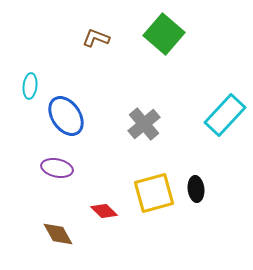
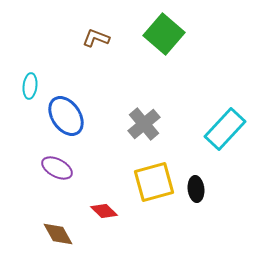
cyan rectangle: moved 14 px down
purple ellipse: rotated 16 degrees clockwise
yellow square: moved 11 px up
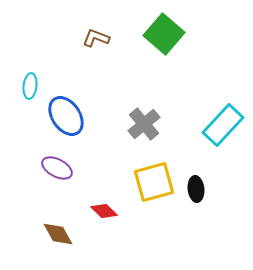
cyan rectangle: moved 2 px left, 4 px up
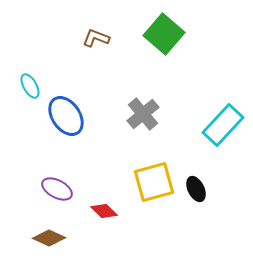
cyan ellipse: rotated 35 degrees counterclockwise
gray cross: moved 1 px left, 10 px up
purple ellipse: moved 21 px down
black ellipse: rotated 20 degrees counterclockwise
brown diamond: moved 9 px left, 4 px down; rotated 36 degrees counterclockwise
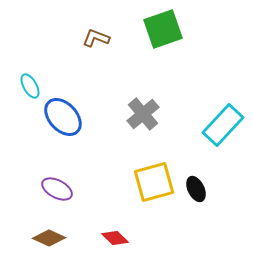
green square: moved 1 px left, 5 px up; rotated 30 degrees clockwise
blue ellipse: moved 3 px left, 1 px down; rotated 9 degrees counterclockwise
red diamond: moved 11 px right, 27 px down
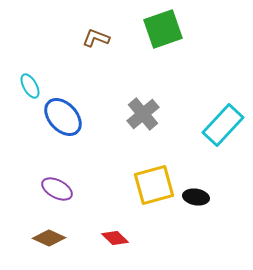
yellow square: moved 3 px down
black ellipse: moved 8 px down; rotated 55 degrees counterclockwise
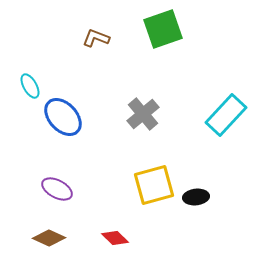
cyan rectangle: moved 3 px right, 10 px up
black ellipse: rotated 15 degrees counterclockwise
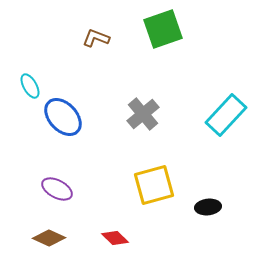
black ellipse: moved 12 px right, 10 px down
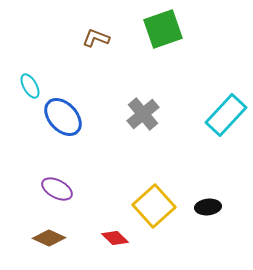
yellow square: moved 21 px down; rotated 27 degrees counterclockwise
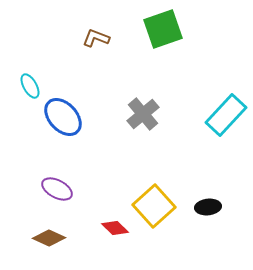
red diamond: moved 10 px up
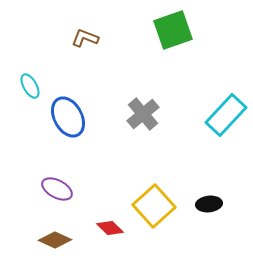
green square: moved 10 px right, 1 px down
brown L-shape: moved 11 px left
blue ellipse: moved 5 px right; rotated 15 degrees clockwise
black ellipse: moved 1 px right, 3 px up
red diamond: moved 5 px left
brown diamond: moved 6 px right, 2 px down
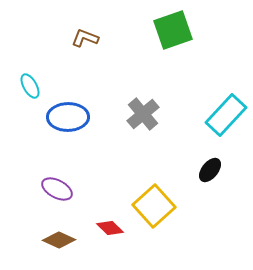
blue ellipse: rotated 63 degrees counterclockwise
black ellipse: moved 1 px right, 34 px up; rotated 45 degrees counterclockwise
brown diamond: moved 4 px right
